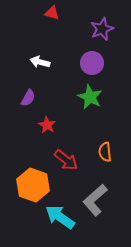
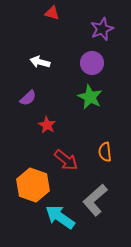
purple semicircle: rotated 18 degrees clockwise
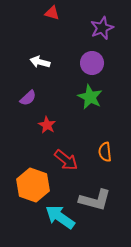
purple star: moved 1 px up
gray L-shape: rotated 124 degrees counterclockwise
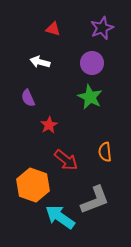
red triangle: moved 1 px right, 16 px down
purple semicircle: rotated 108 degrees clockwise
red star: moved 2 px right; rotated 12 degrees clockwise
gray L-shape: rotated 36 degrees counterclockwise
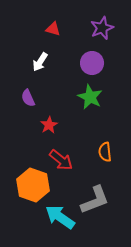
white arrow: rotated 72 degrees counterclockwise
red arrow: moved 5 px left
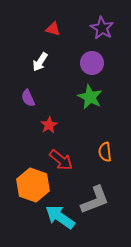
purple star: rotated 20 degrees counterclockwise
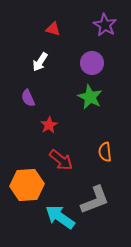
purple star: moved 3 px right, 3 px up
orange hexagon: moved 6 px left; rotated 24 degrees counterclockwise
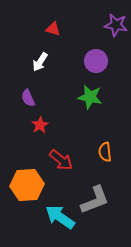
purple star: moved 11 px right; rotated 20 degrees counterclockwise
purple circle: moved 4 px right, 2 px up
green star: rotated 15 degrees counterclockwise
red star: moved 9 px left
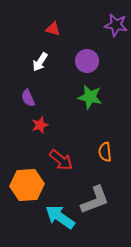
purple circle: moved 9 px left
red star: rotated 12 degrees clockwise
